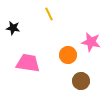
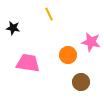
brown circle: moved 1 px down
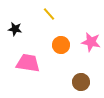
yellow line: rotated 16 degrees counterclockwise
black star: moved 2 px right, 1 px down
orange circle: moved 7 px left, 10 px up
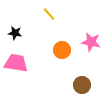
black star: moved 4 px down
orange circle: moved 1 px right, 5 px down
pink trapezoid: moved 12 px left
brown circle: moved 1 px right, 3 px down
